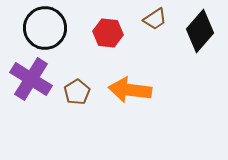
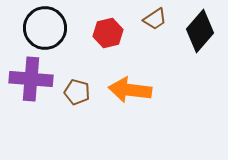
red hexagon: rotated 20 degrees counterclockwise
purple cross: rotated 27 degrees counterclockwise
brown pentagon: rotated 25 degrees counterclockwise
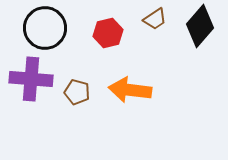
black diamond: moved 5 px up
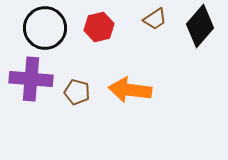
red hexagon: moved 9 px left, 6 px up
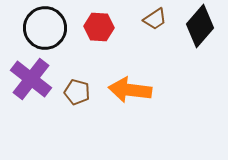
red hexagon: rotated 16 degrees clockwise
purple cross: rotated 33 degrees clockwise
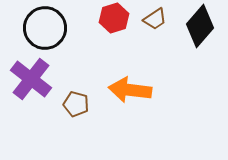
red hexagon: moved 15 px right, 9 px up; rotated 20 degrees counterclockwise
brown pentagon: moved 1 px left, 12 px down
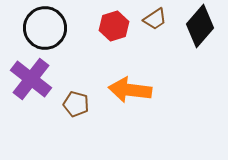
red hexagon: moved 8 px down
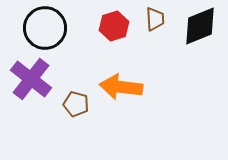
brown trapezoid: rotated 60 degrees counterclockwise
black diamond: rotated 27 degrees clockwise
orange arrow: moved 9 px left, 3 px up
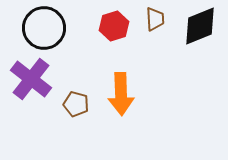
black circle: moved 1 px left
orange arrow: moved 7 px down; rotated 99 degrees counterclockwise
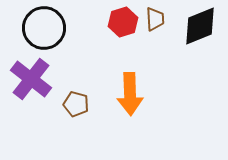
red hexagon: moved 9 px right, 4 px up
orange arrow: moved 9 px right
